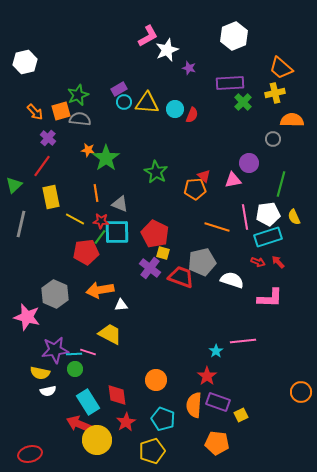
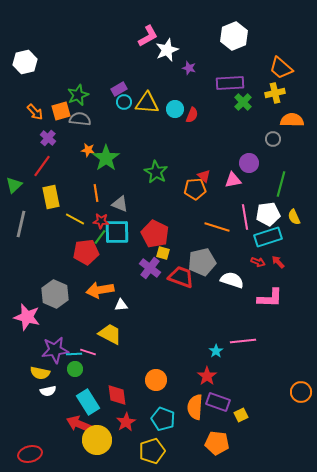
orange semicircle at (194, 405): moved 1 px right, 2 px down
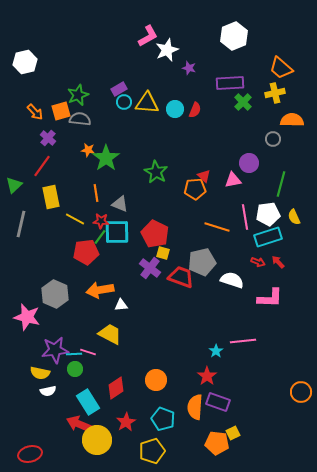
red semicircle at (192, 115): moved 3 px right, 5 px up
red diamond at (117, 395): moved 1 px left, 7 px up; rotated 65 degrees clockwise
yellow square at (241, 415): moved 8 px left, 18 px down
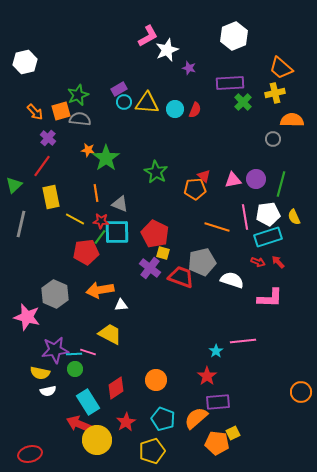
purple circle at (249, 163): moved 7 px right, 16 px down
purple rectangle at (218, 402): rotated 25 degrees counterclockwise
orange semicircle at (195, 407): moved 1 px right, 11 px down; rotated 45 degrees clockwise
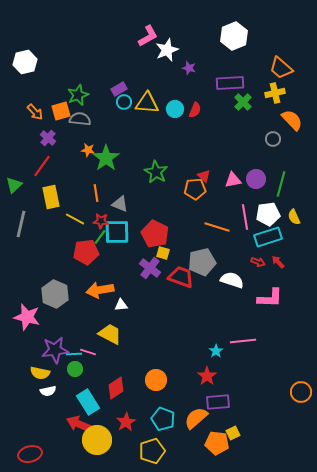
orange semicircle at (292, 120): rotated 45 degrees clockwise
